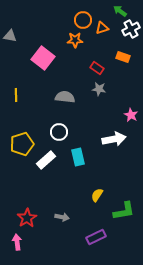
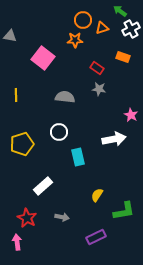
white rectangle: moved 3 px left, 26 px down
red star: rotated 12 degrees counterclockwise
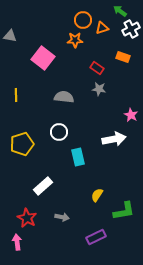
gray semicircle: moved 1 px left
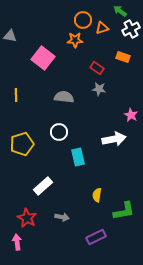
yellow semicircle: rotated 24 degrees counterclockwise
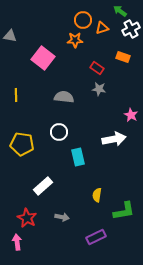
yellow pentagon: rotated 25 degrees clockwise
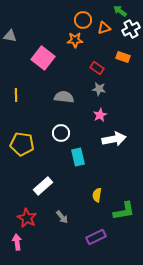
orange triangle: moved 2 px right
pink star: moved 31 px left; rotated 16 degrees clockwise
white circle: moved 2 px right, 1 px down
gray arrow: rotated 40 degrees clockwise
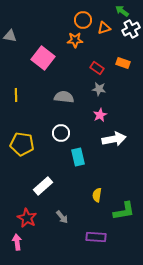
green arrow: moved 2 px right
orange rectangle: moved 6 px down
purple rectangle: rotated 30 degrees clockwise
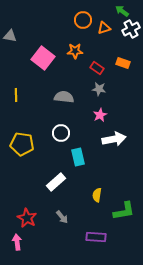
orange star: moved 11 px down
white rectangle: moved 13 px right, 4 px up
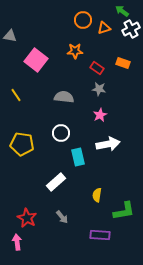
pink square: moved 7 px left, 2 px down
yellow line: rotated 32 degrees counterclockwise
white arrow: moved 6 px left, 5 px down
purple rectangle: moved 4 px right, 2 px up
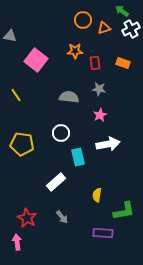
red rectangle: moved 2 px left, 5 px up; rotated 48 degrees clockwise
gray semicircle: moved 5 px right
purple rectangle: moved 3 px right, 2 px up
